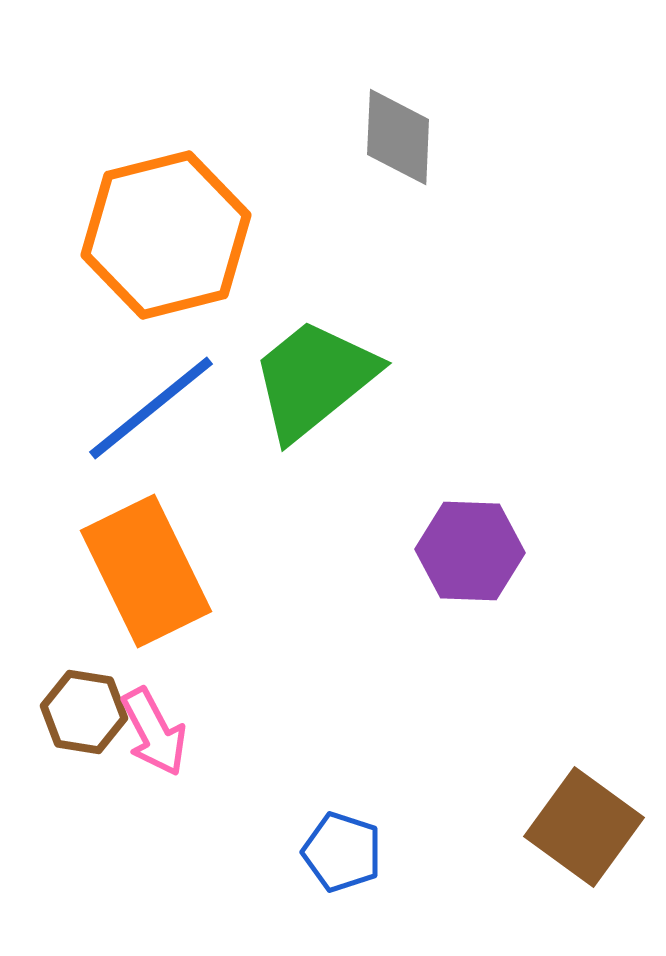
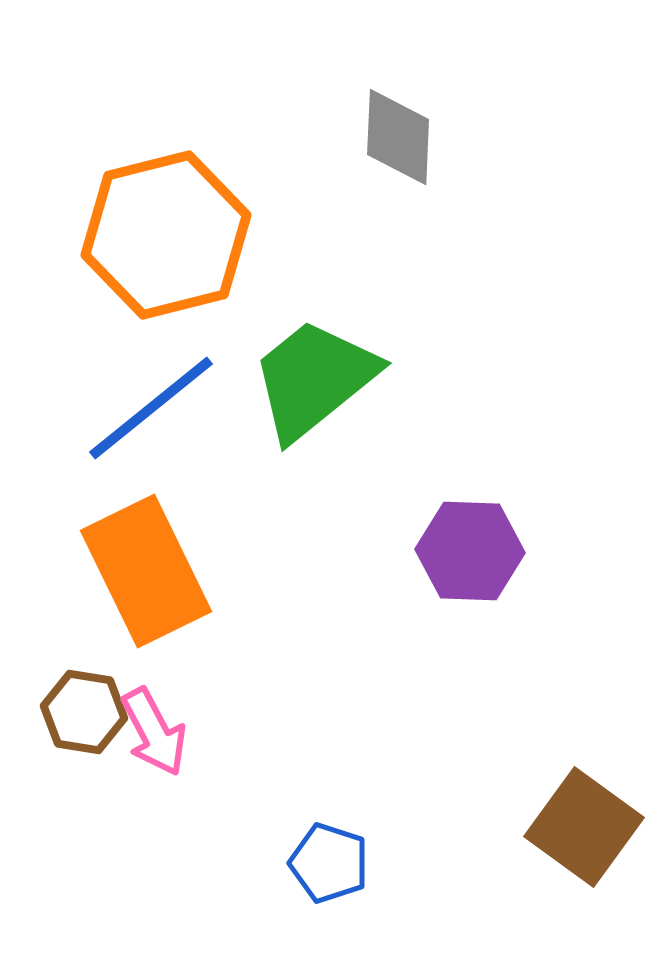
blue pentagon: moved 13 px left, 11 px down
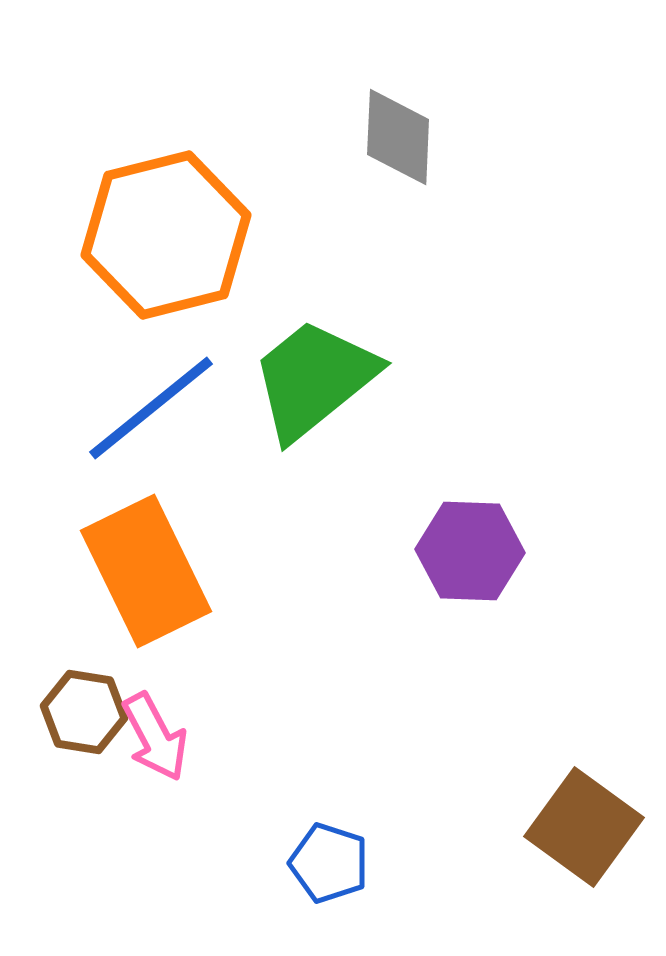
pink arrow: moved 1 px right, 5 px down
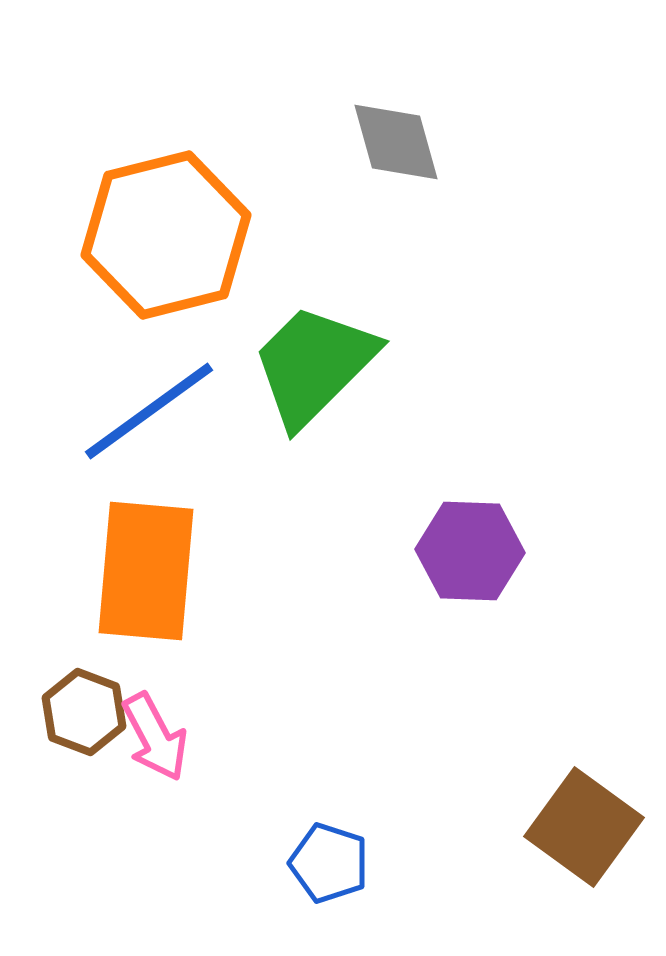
gray diamond: moved 2 px left, 5 px down; rotated 18 degrees counterclockwise
green trapezoid: moved 14 px up; rotated 6 degrees counterclockwise
blue line: moved 2 px left, 3 px down; rotated 3 degrees clockwise
orange rectangle: rotated 31 degrees clockwise
brown hexagon: rotated 12 degrees clockwise
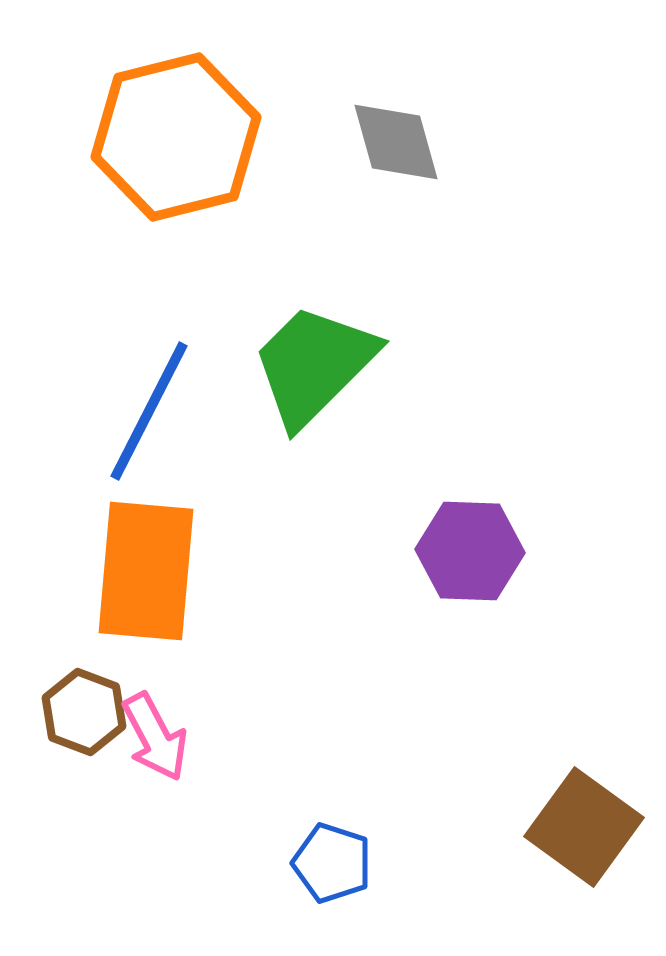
orange hexagon: moved 10 px right, 98 px up
blue line: rotated 27 degrees counterclockwise
blue pentagon: moved 3 px right
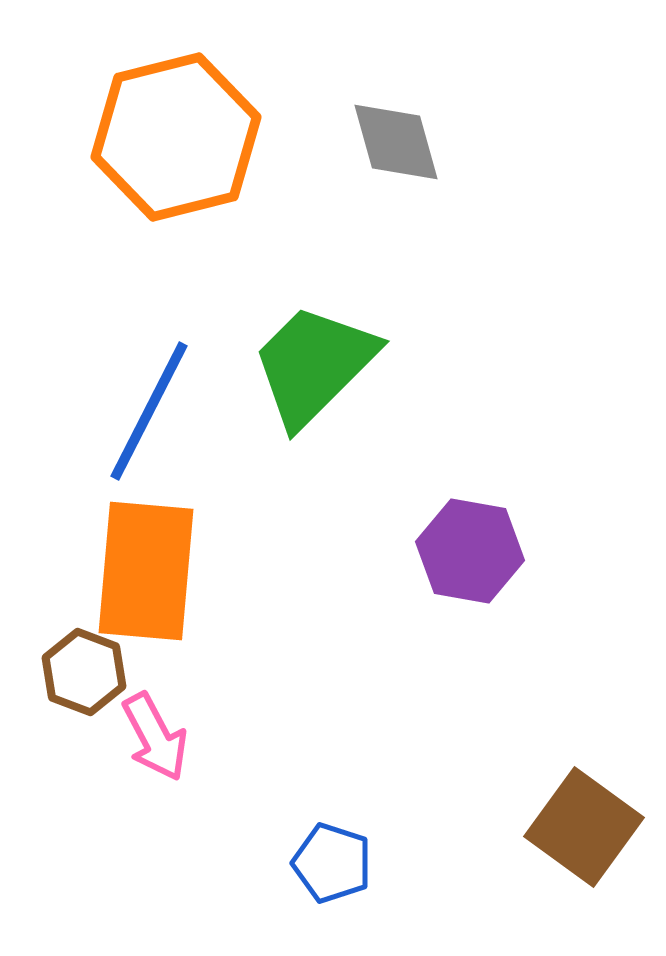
purple hexagon: rotated 8 degrees clockwise
brown hexagon: moved 40 px up
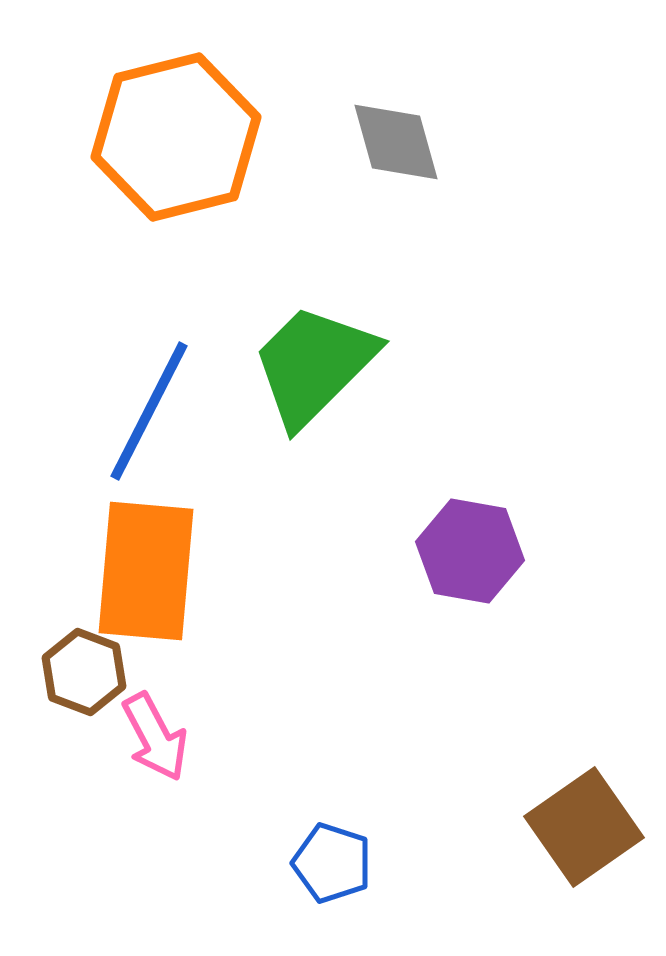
brown square: rotated 19 degrees clockwise
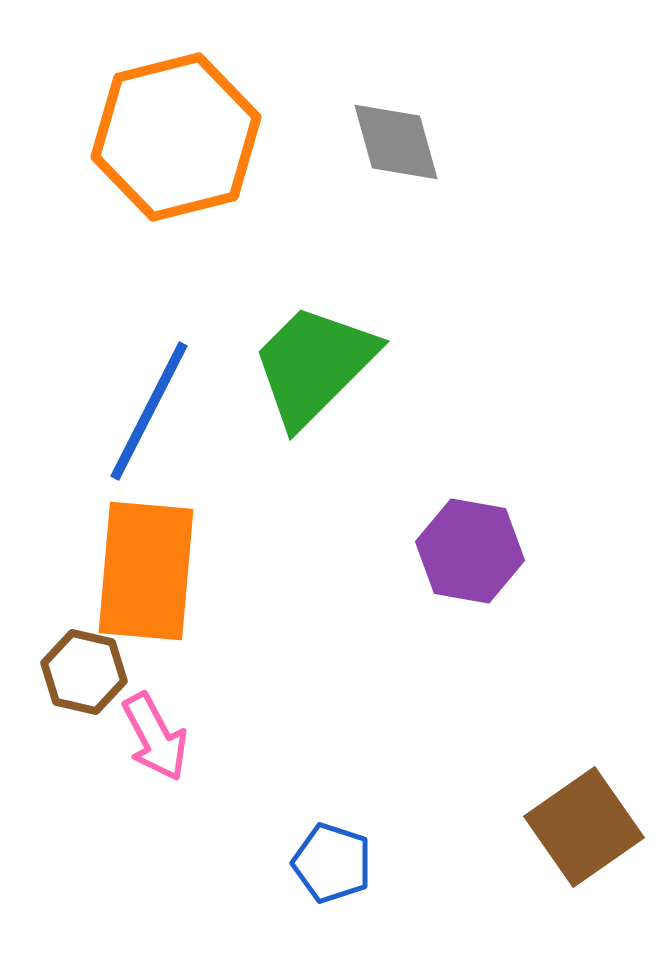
brown hexagon: rotated 8 degrees counterclockwise
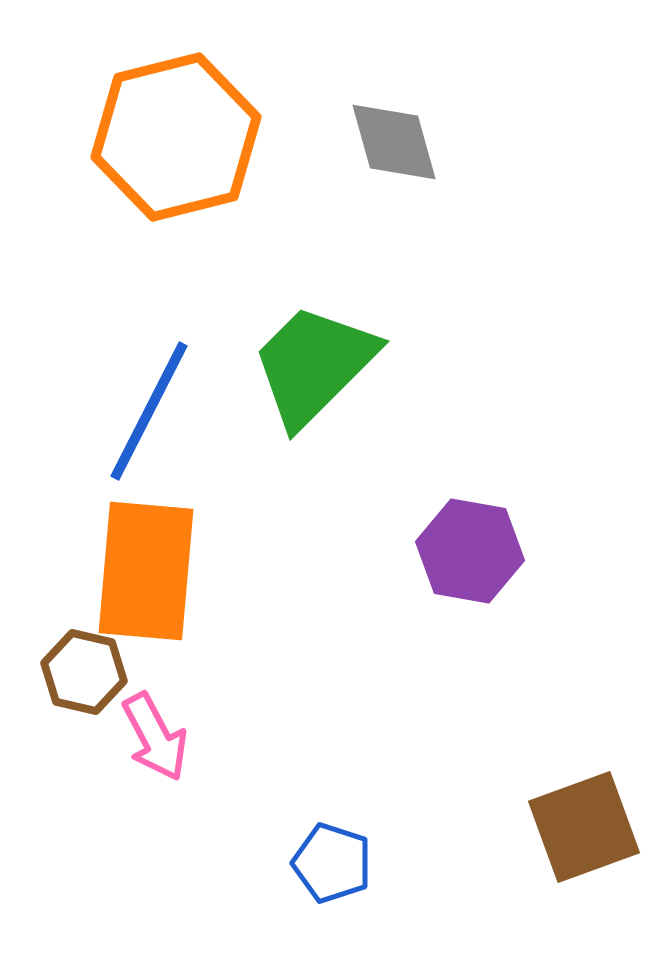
gray diamond: moved 2 px left
brown square: rotated 15 degrees clockwise
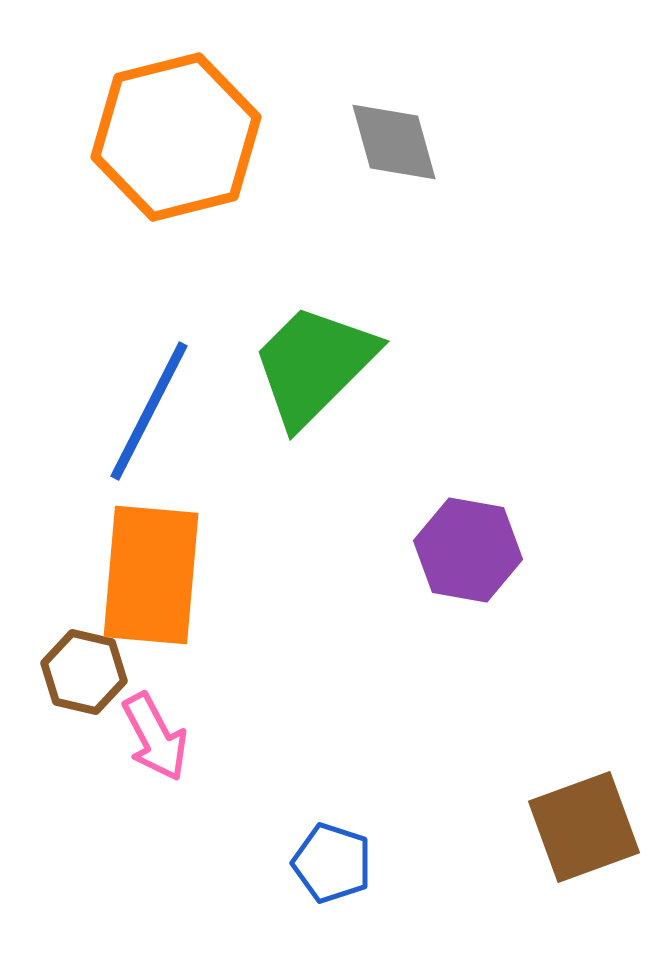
purple hexagon: moved 2 px left, 1 px up
orange rectangle: moved 5 px right, 4 px down
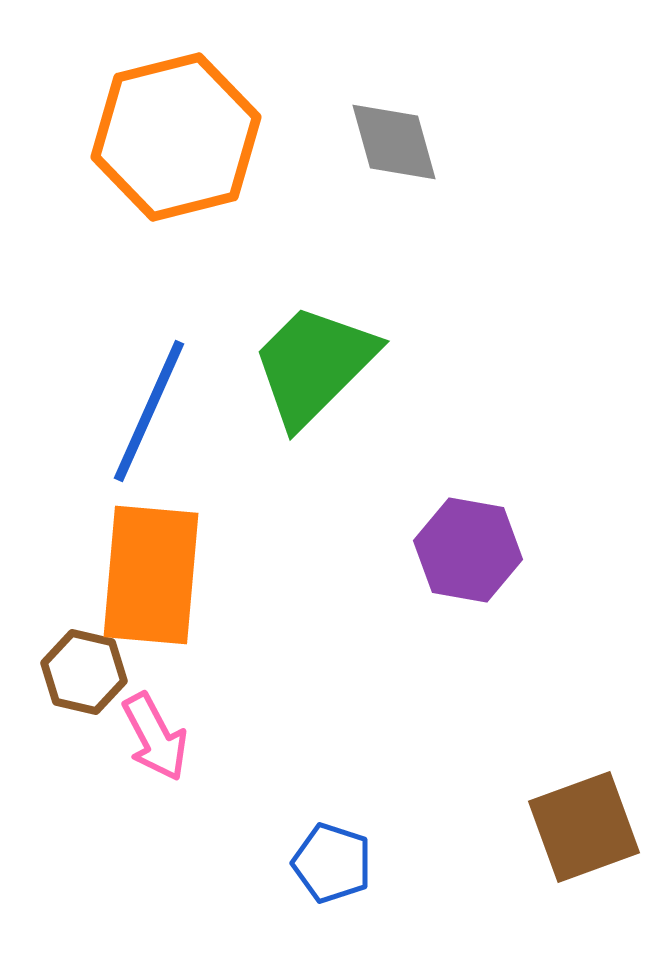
blue line: rotated 3 degrees counterclockwise
